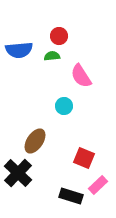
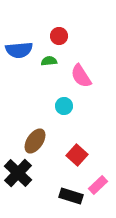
green semicircle: moved 3 px left, 5 px down
red square: moved 7 px left, 3 px up; rotated 20 degrees clockwise
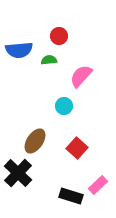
green semicircle: moved 1 px up
pink semicircle: rotated 75 degrees clockwise
red square: moved 7 px up
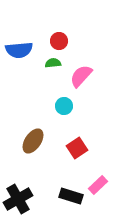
red circle: moved 5 px down
green semicircle: moved 4 px right, 3 px down
brown ellipse: moved 2 px left
red square: rotated 15 degrees clockwise
black cross: moved 26 px down; rotated 16 degrees clockwise
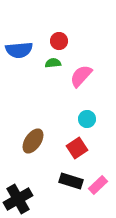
cyan circle: moved 23 px right, 13 px down
black rectangle: moved 15 px up
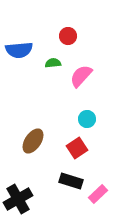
red circle: moved 9 px right, 5 px up
pink rectangle: moved 9 px down
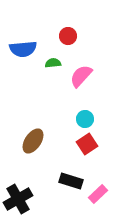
blue semicircle: moved 4 px right, 1 px up
cyan circle: moved 2 px left
red square: moved 10 px right, 4 px up
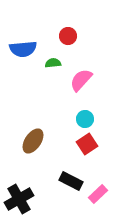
pink semicircle: moved 4 px down
black rectangle: rotated 10 degrees clockwise
black cross: moved 1 px right
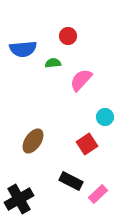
cyan circle: moved 20 px right, 2 px up
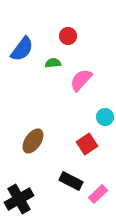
blue semicircle: moved 1 px left; rotated 48 degrees counterclockwise
